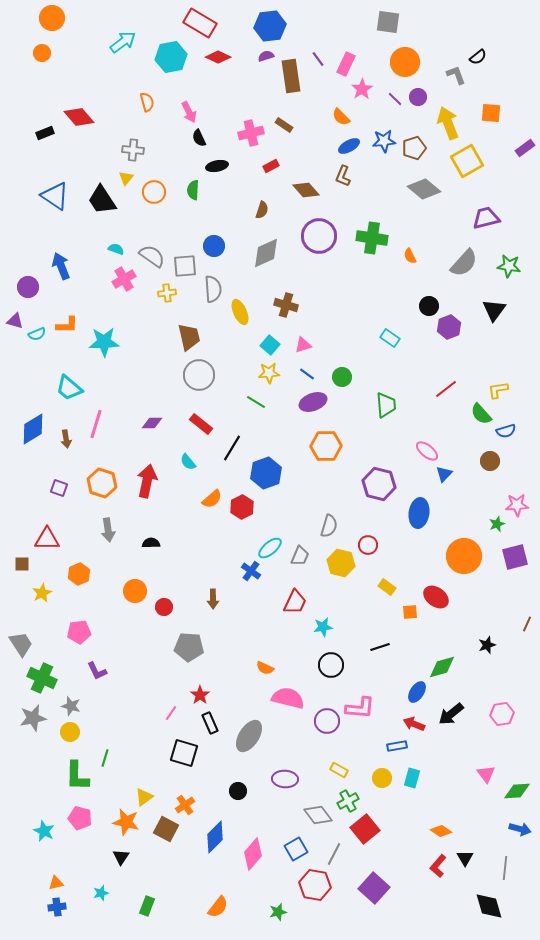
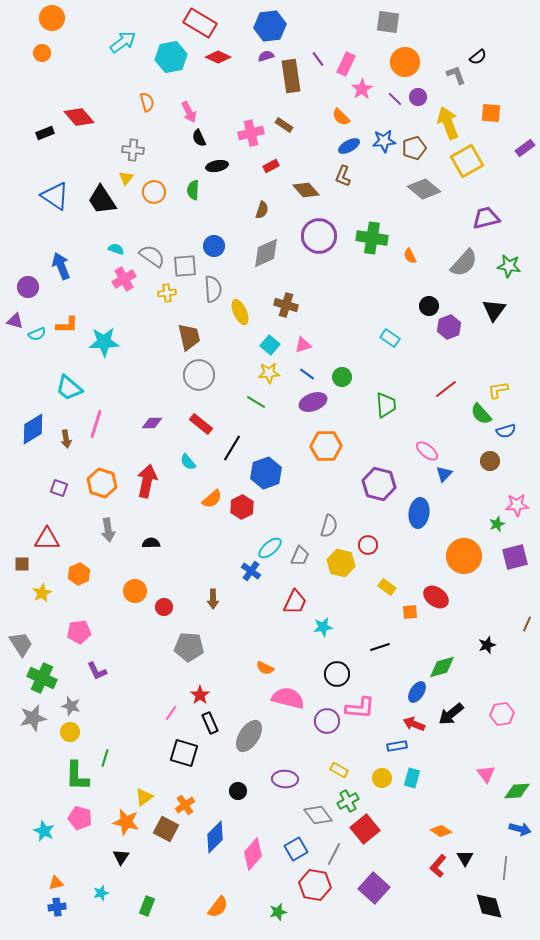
black circle at (331, 665): moved 6 px right, 9 px down
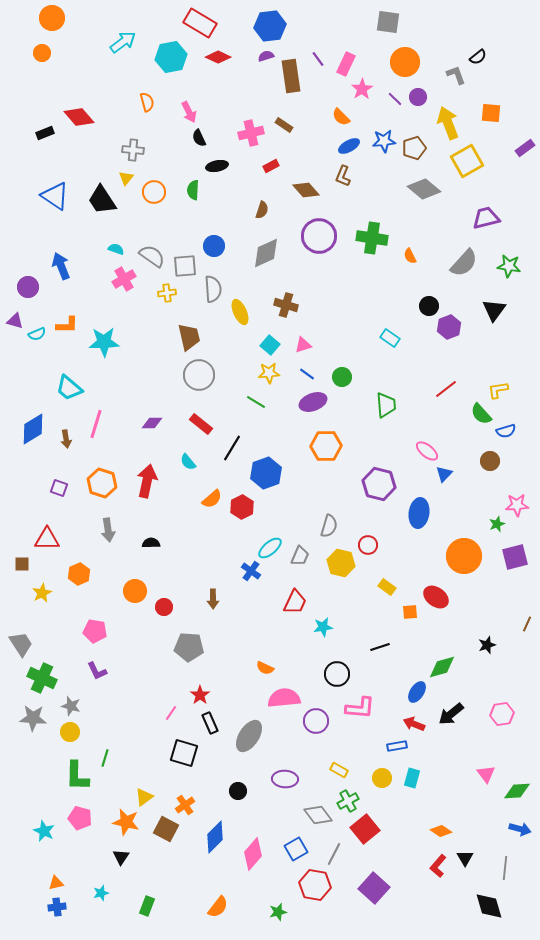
pink pentagon at (79, 632): moved 16 px right, 1 px up; rotated 15 degrees clockwise
pink semicircle at (288, 698): moved 4 px left; rotated 20 degrees counterclockwise
gray star at (33, 718): rotated 16 degrees clockwise
purple circle at (327, 721): moved 11 px left
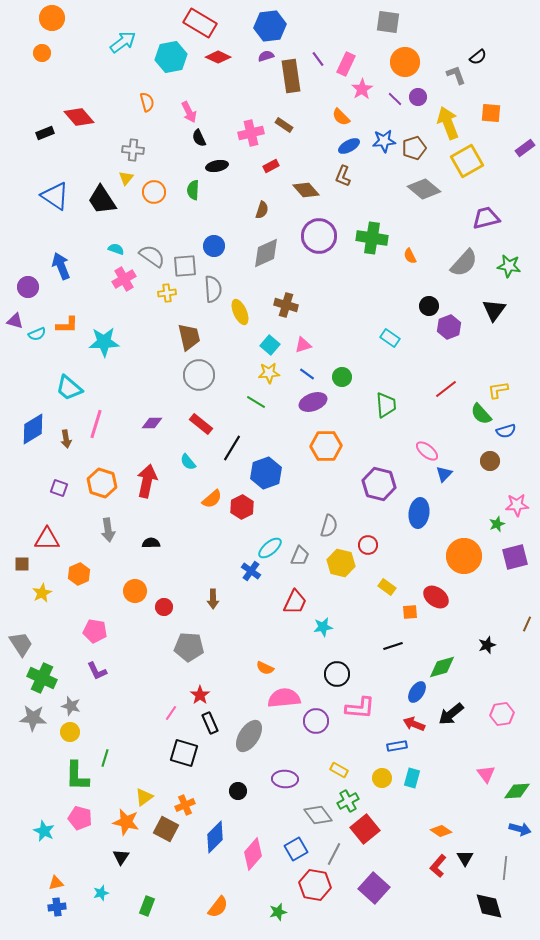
black line at (380, 647): moved 13 px right, 1 px up
orange cross at (185, 805): rotated 12 degrees clockwise
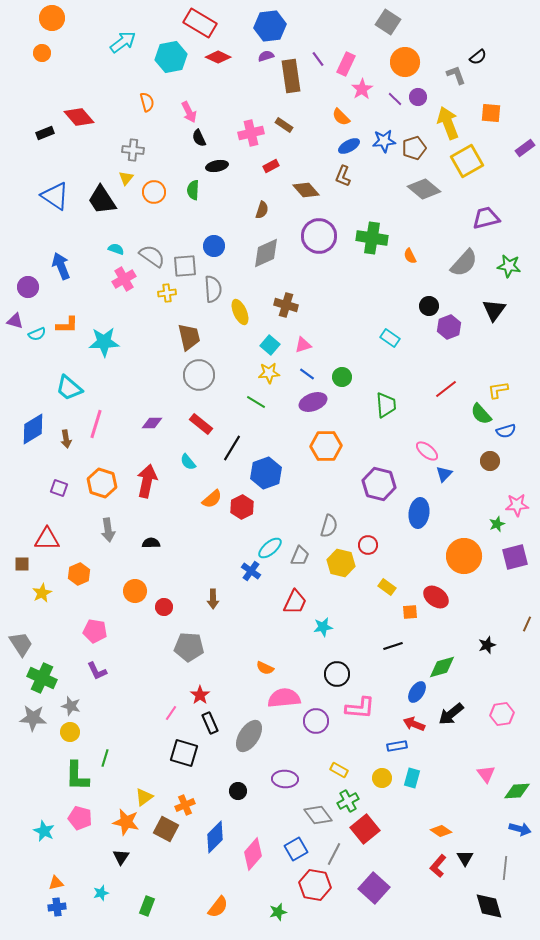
gray square at (388, 22): rotated 25 degrees clockwise
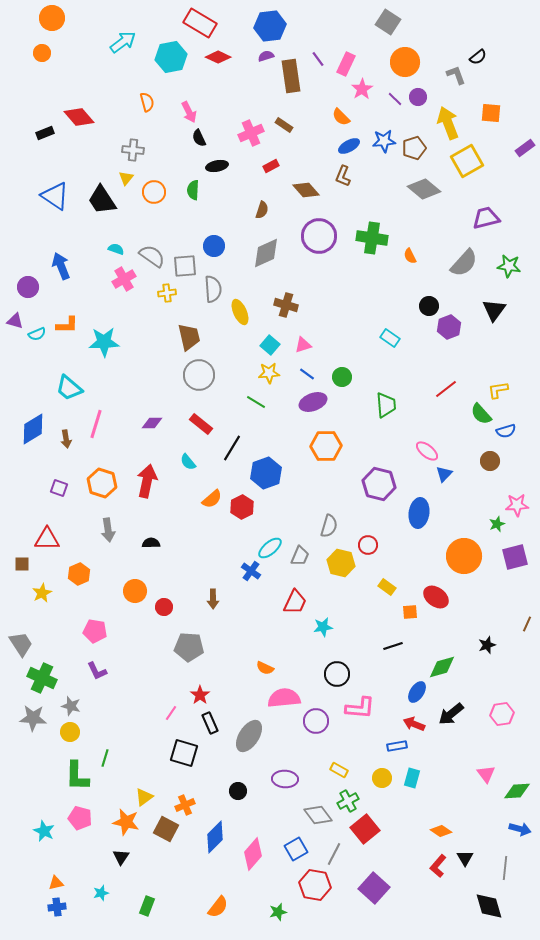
pink cross at (251, 133): rotated 10 degrees counterclockwise
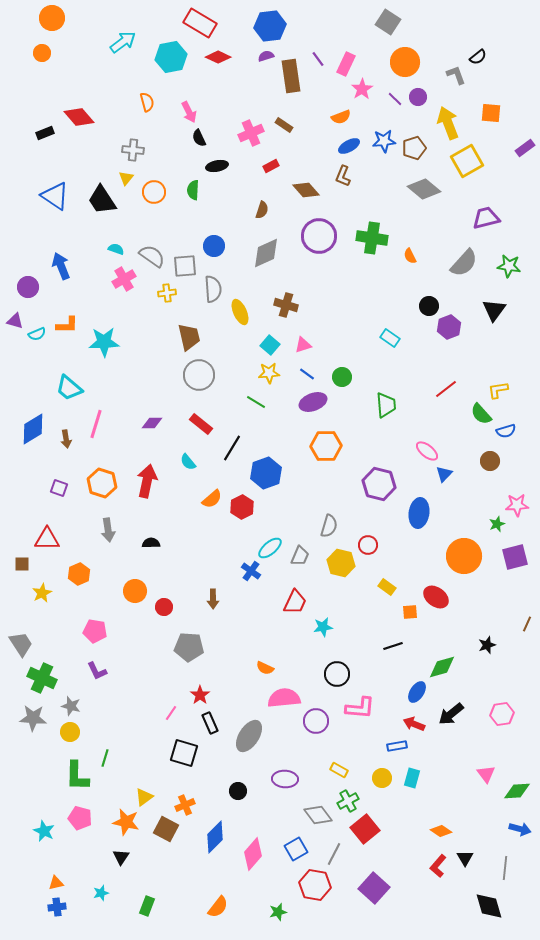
orange semicircle at (341, 117): rotated 66 degrees counterclockwise
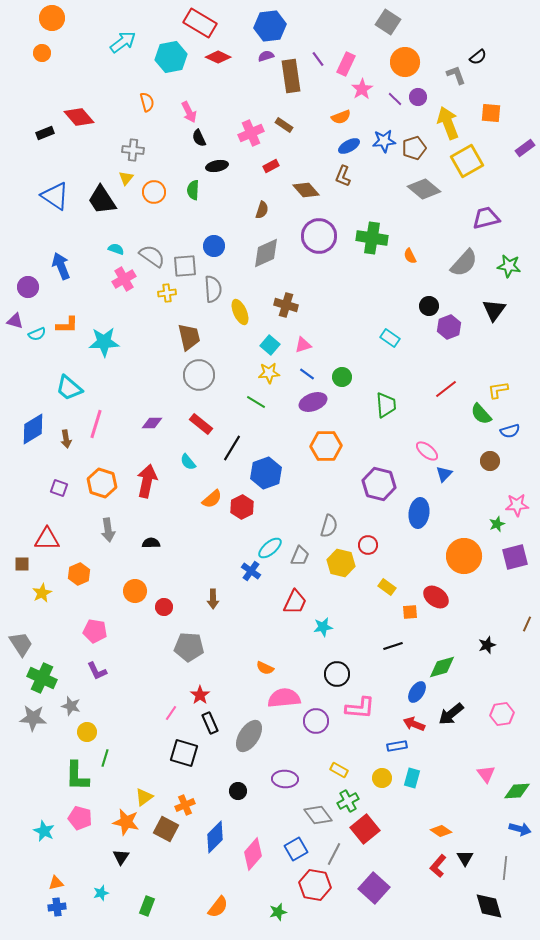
blue semicircle at (506, 431): moved 4 px right
yellow circle at (70, 732): moved 17 px right
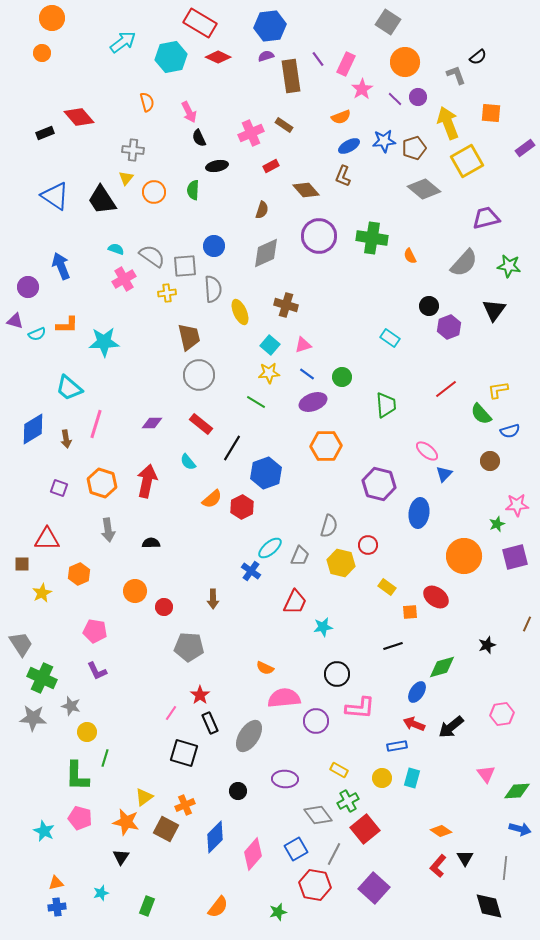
black arrow at (451, 714): moved 13 px down
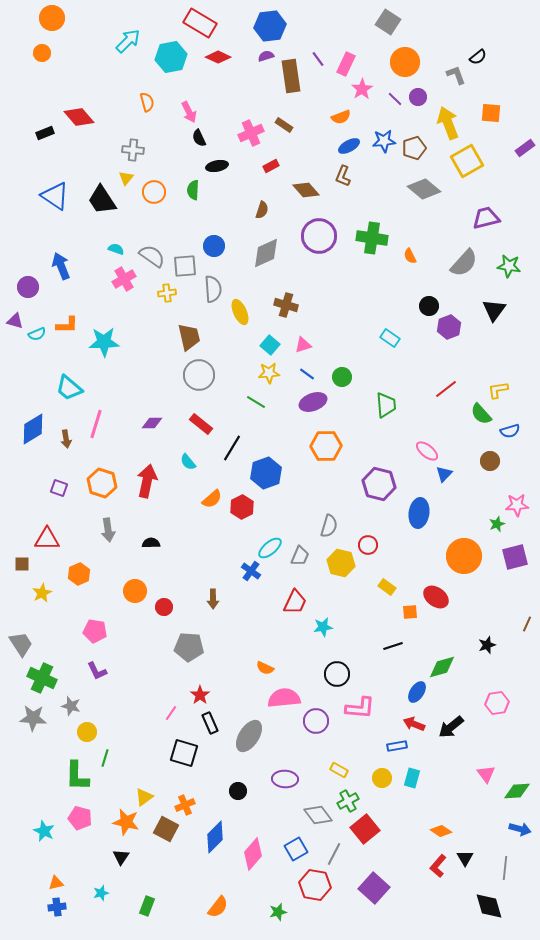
cyan arrow at (123, 42): moved 5 px right, 1 px up; rotated 8 degrees counterclockwise
pink hexagon at (502, 714): moved 5 px left, 11 px up
